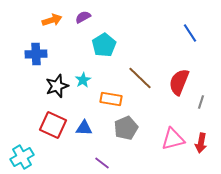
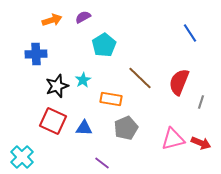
red square: moved 4 px up
red arrow: rotated 78 degrees counterclockwise
cyan cross: rotated 15 degrees counterclockwise
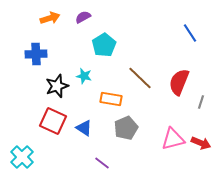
orange arrow: moved 2 px left, 2 px up
cyan star: moved 1 px right, 4 px up; rotated 28 degrees counterclockwise
blue triangle: rotated 30 degrees clockwise
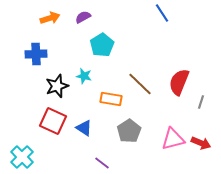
blue line: moved 28 px left, 20 px up
cyan pentagon: moved 2 px left
brown line: moved 6 px down
gray pentagon: moved 3 px right, 3 px down; rotated 10 degrees counterclockwise
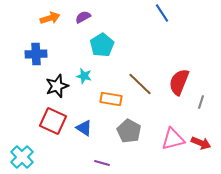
gray pentagon: rotated 10 degrees counterclockwise
purple line: rotated 21 degrees counterclockwise
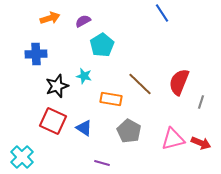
purple semicircle: moved 4 px down
